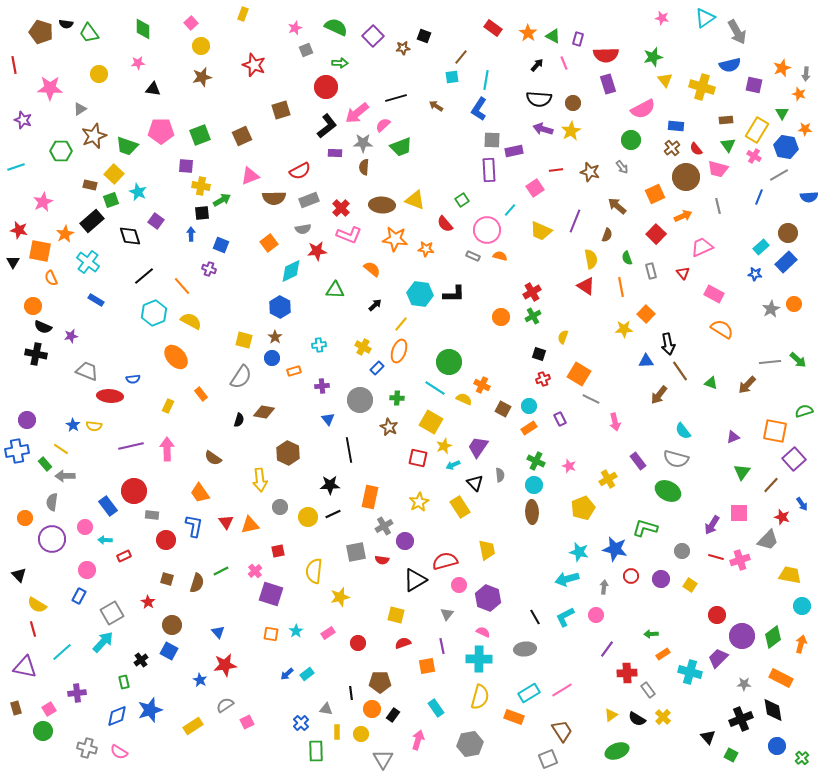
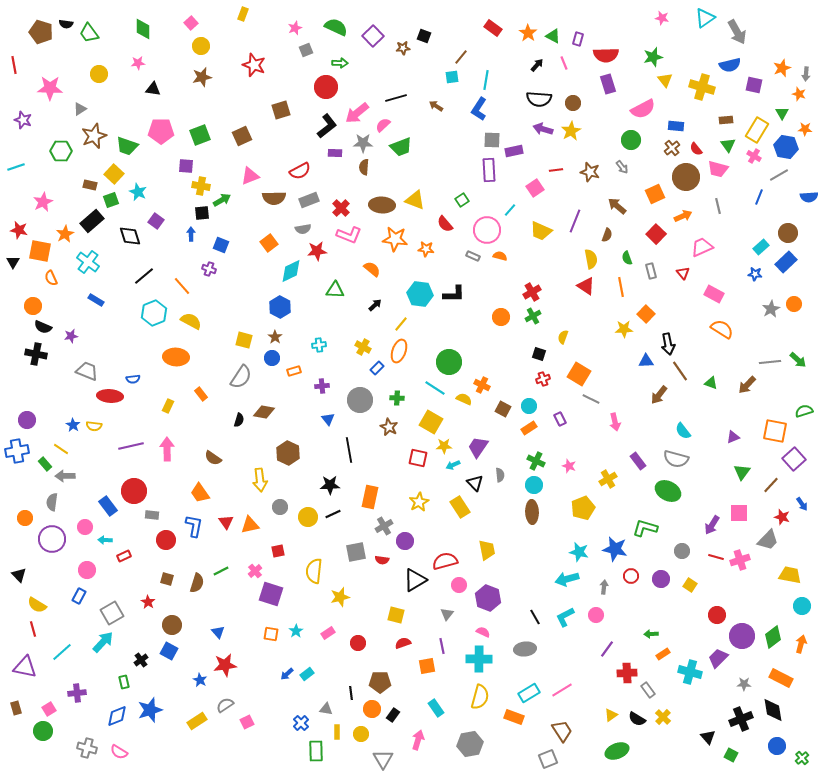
orange ellipse at (176, 357): rotated 45 degrees counterclockwise
yellow star at (444, 446): rotated 21 degrees clockwise
yellow rectangle at (193, 726): moved 4 px right, 5 px up
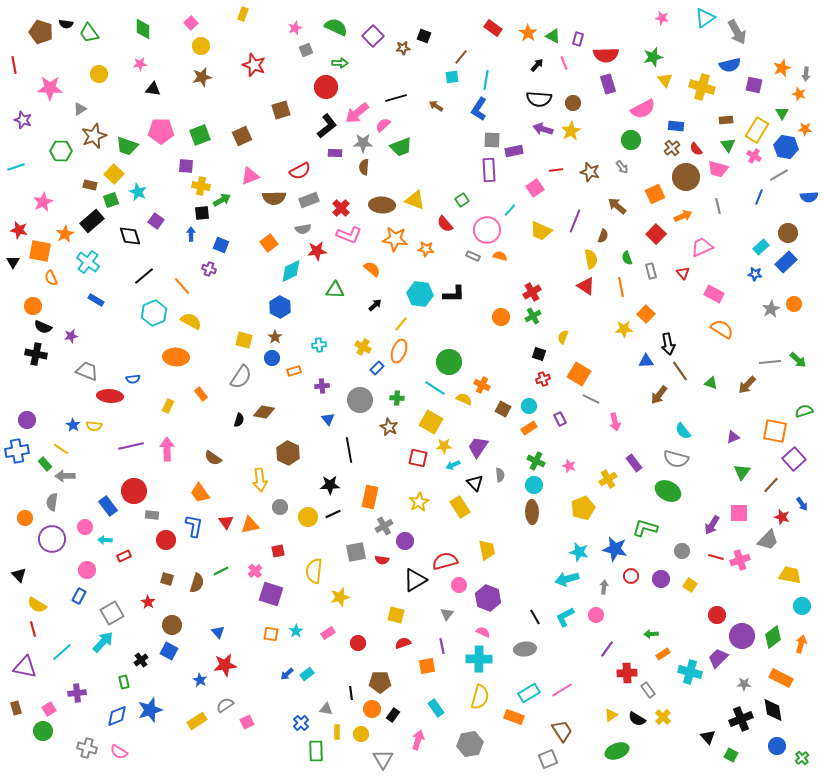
pink star at (138, 63): moved 2 px right, 1 px down
brown semicircle at (607, 235): moved 4 px left, 1 px down
purple rectangle at (638, 461): moved 4 px left, 2 px down
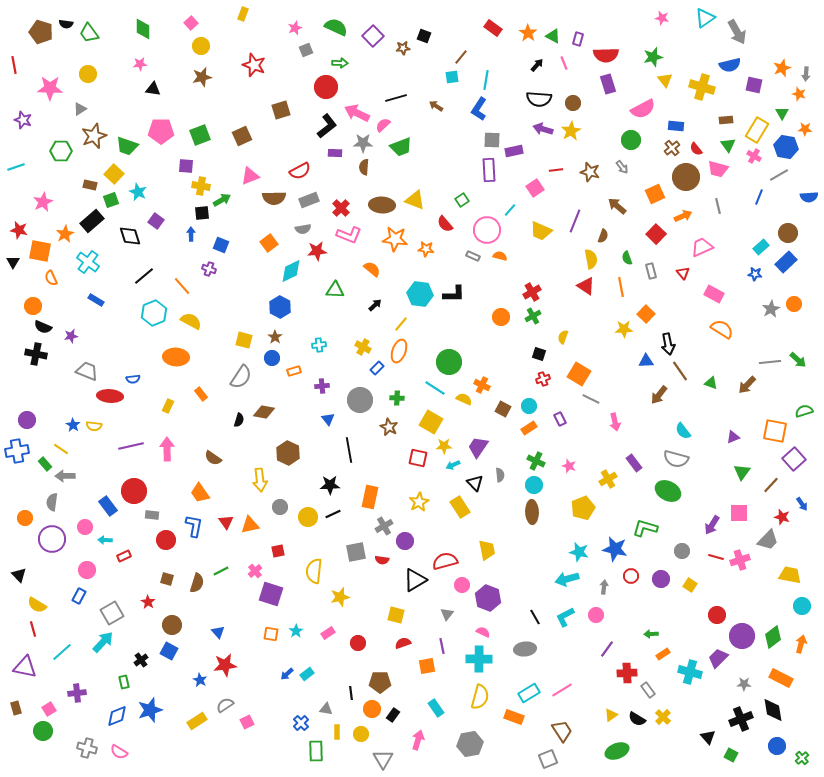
yellow circle at (99, 74): moved 11 px left
pink arrow at (357, 113): rotated 65 degrees clockwise
pink circle at (459, 585): moved 3 px right
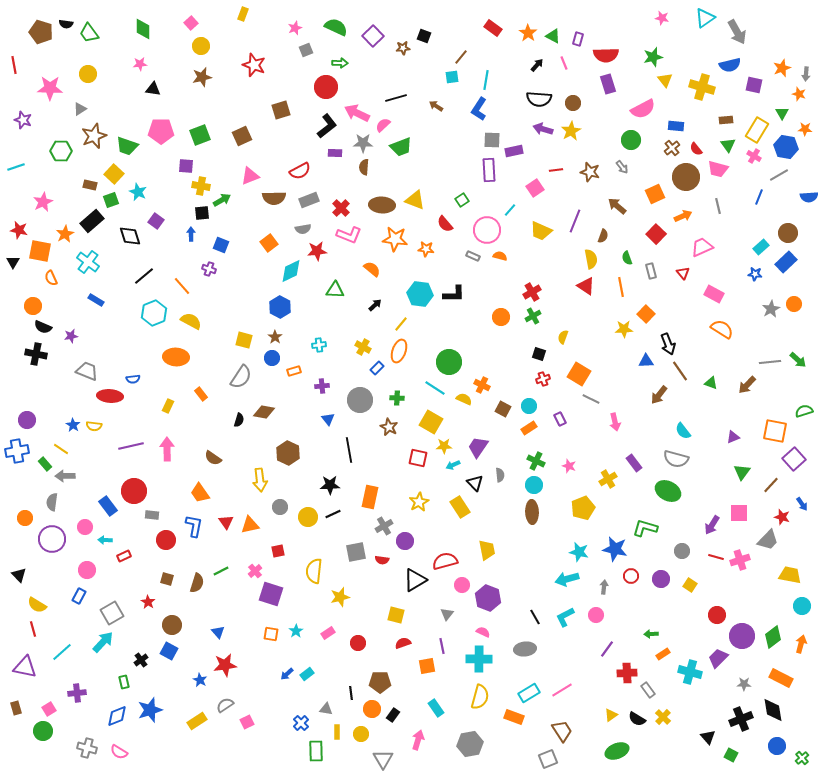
black arrow at (668, 344): rotated 10 degrees counterclockwise
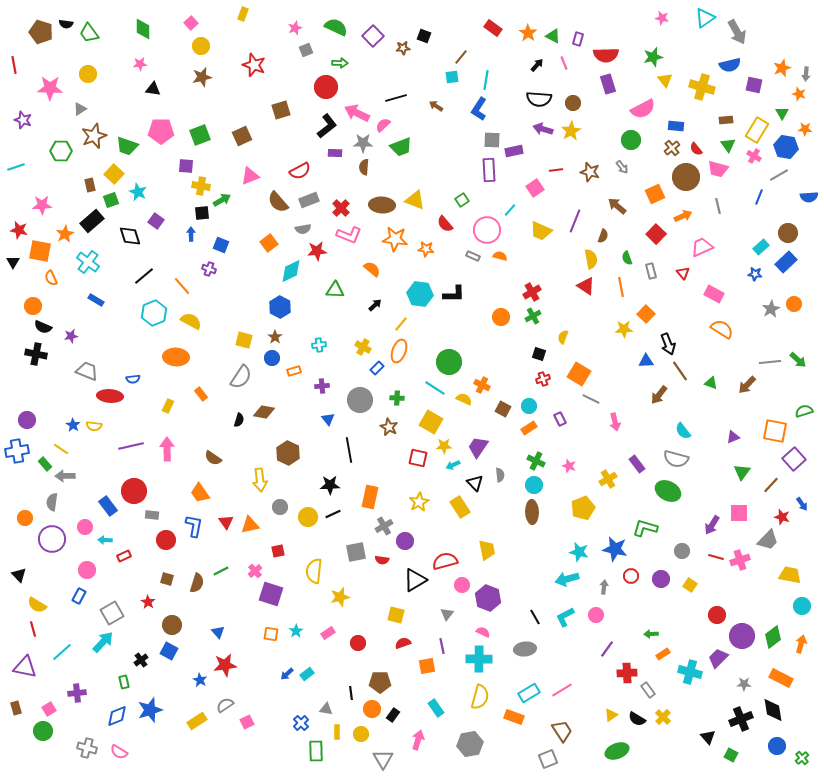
brown rectangle at (90, 185): rotated 64 degrees clockwise
brown semicircle at (274, 198): moved 4 px right, 4 px down; rotated 50 degrees clockwise
pink star at (43, 202): moved 1 px left, 3 px down; rotated 24 degrees clockwise
purple rectangle at (634, 463): moved 3 px right, 1 px down
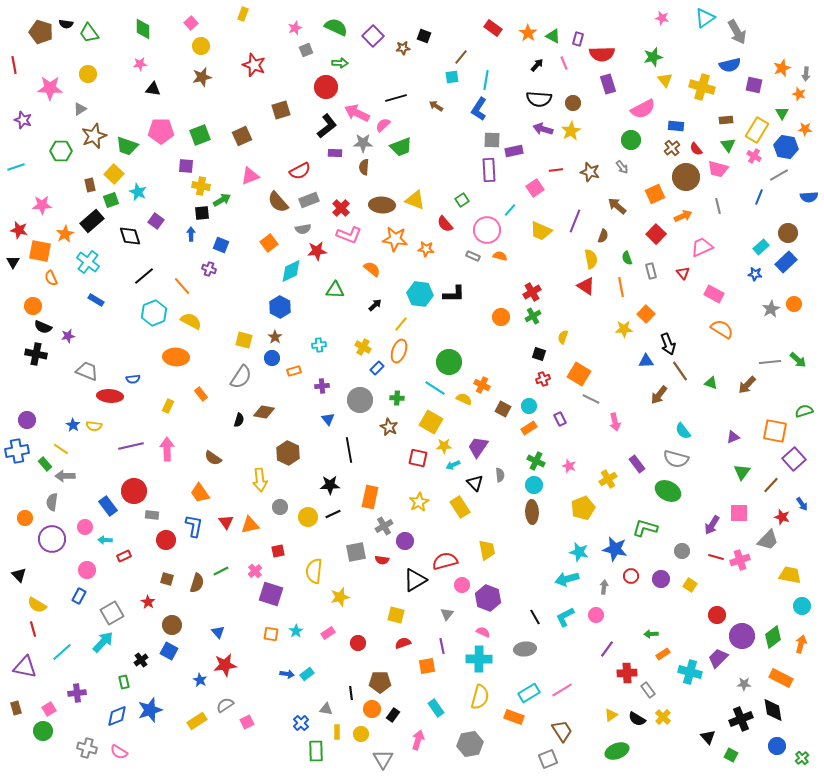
red semicircle at (606, 55): moved 4 px left, 1 px up
purple star at (71, 336): moved 3 px left
blue arrow at (287, 674): rotated 128 degrees counterclockwise
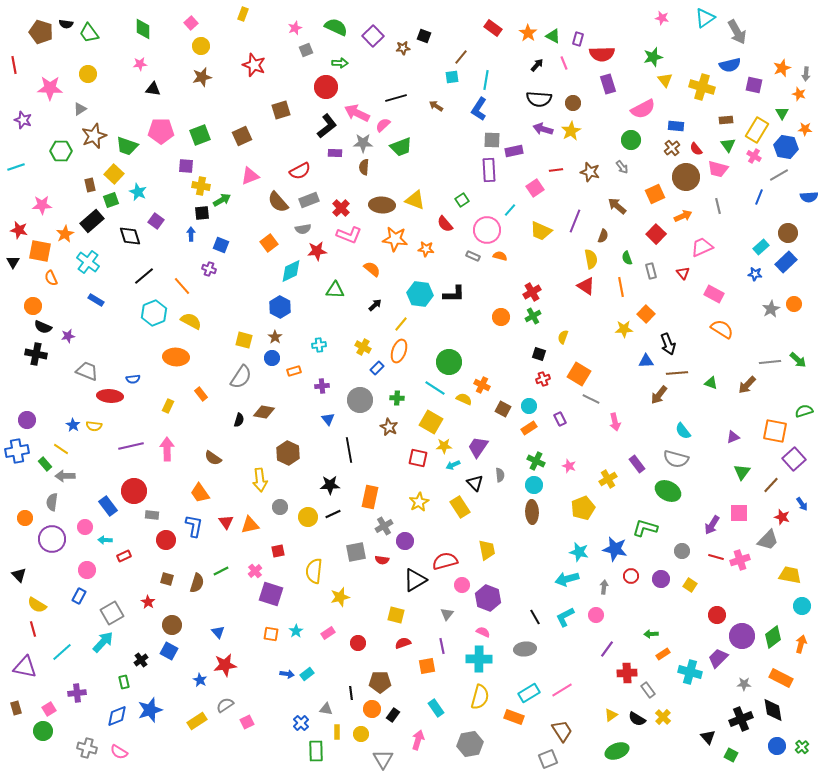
brown line at (680, 371): moved 3 px left, 2 px down; rotated 60 degrees counterclockwise
green cross at (802, 758): moved 11 px up
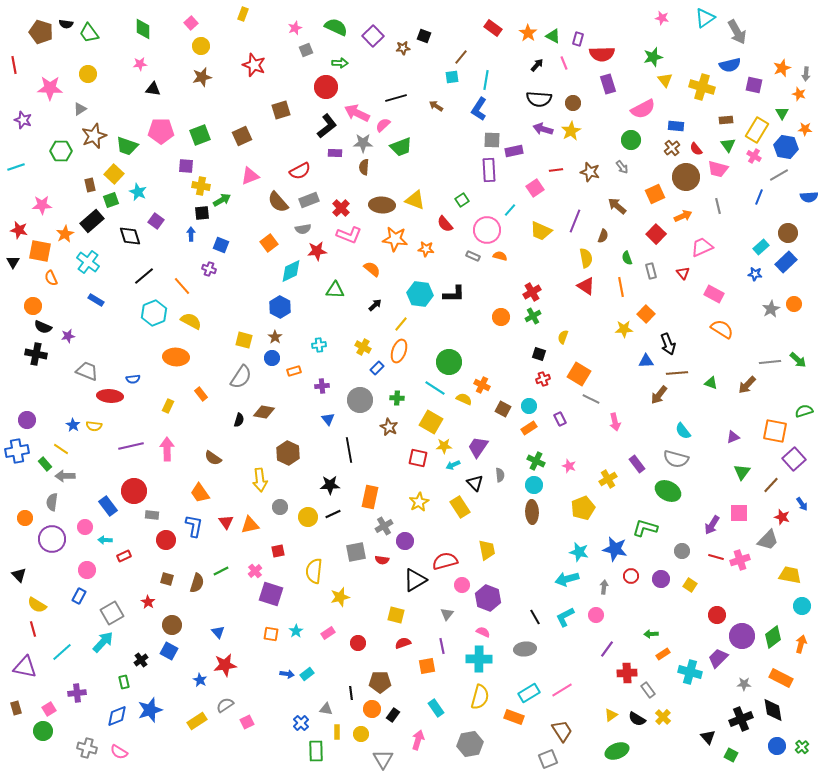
yellow semicircle at (591, 259): moved 5 px left, 1 px up
